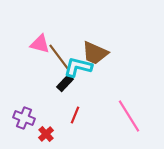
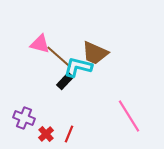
brown line: rotated 12 degrees counterclockwise
black rectangle: moved 2 px up
red line: moved 6 px left, 19 px down
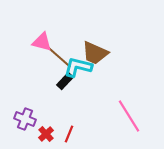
pink triangle: moved 2 px right, 2 px up
purple cross: moved 1 px right, 1 px down
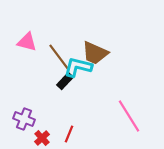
pink triangle: moved 15 px left
brown line: rotated 12 degrees clockwise
purple cross: moved 1 px left
red cross: moved 4 px left, 4 px down
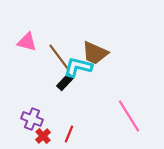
black rectangle: moved 1 px down
purple cross: moved 8 px right
red cross: moved 1 px right, 2 px up
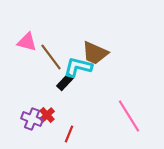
brown line: moved 8 px left
red cross: moved 4 px right, 21 px up
